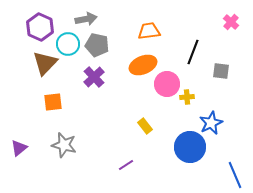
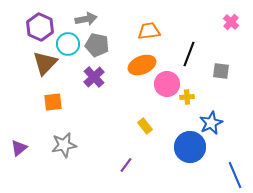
black line: moved 4 px left, 2 px down
orange ellipse: moved 1 px left
gray star: rotated 25 degrees counterclockwise
purple line: rotated 21 degrees counterclockwise
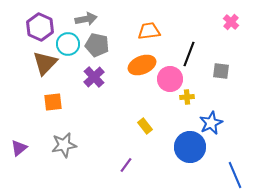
pink circle: moved 3 px right, 5 px up
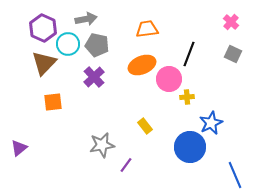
purple hexagon: moved 3 px right, 1 px down
orange trapezoid: moved 2 px left, 2 px up
brown triangle: moved 1 px left
gray square: moved 12 px right, 17 px up; rotated 18 degrees clockwise
pink circle: moved 1 px left
gray star: moved 38 px right
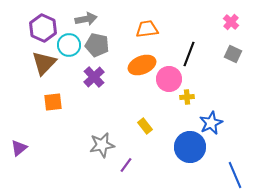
cyan circle: moved 1 px right, 1 px down
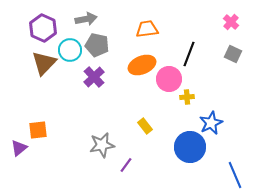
cyan circle: moved 1 px right, 5 px down
orange square: moved 15 px left, 28 px down
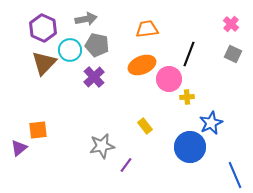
pink cross: moved 2 px down
gray star: moved 1 px down
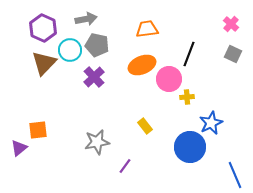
gray star: moved 5 px left, 4 px up
purple line: moved 1 px left, 1 px down
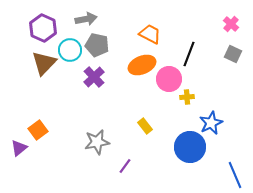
orange trapezoid: moved 3 px right, 5 px down; rotated 35 degrees clockwise
orange square: rotated 30 degrees counterclockwise
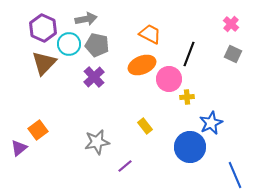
cyan circle: moved 1 px left, 6 px up
purple line: rotated 14 degrees clockwise
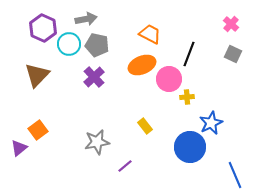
brown triangle: moved 7 px left, 12 px down
